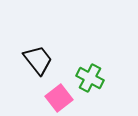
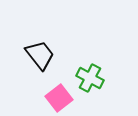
black trapezoid: moved 2 px right, 5 px up
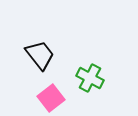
pink square: moved 8 px left
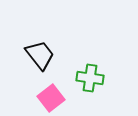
green cross: rotated 20 degrees counterclockwise
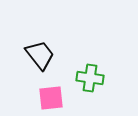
pink square: rotated 32 degrees clockwise
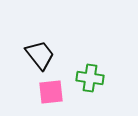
pink square: moved 6 px up
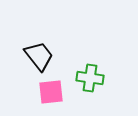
black trapezoid: moved 1 px left, 1 px down
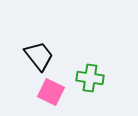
pink square: rotated 32 degrees clockwise
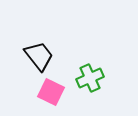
green cross: rotated 32 degrees counterclockwise
